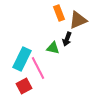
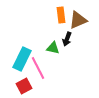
orange rectangle: moved 2 px right, 2 px down; rotated 14 degrees clockwise
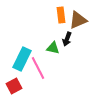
red square: moved 10 px left
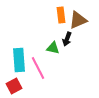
cyan rectangle: moved 3 px left, 1 px down; rotated 30 degrees counterclockwise
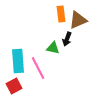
orange rectangle: moved 1 px up
cyan rectangle: moved 1 px left, 1 px down
